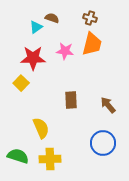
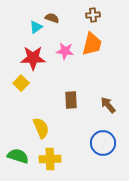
brown cross: moved 3 px right, 3 px up; rotated 24 degrees counterclockwise
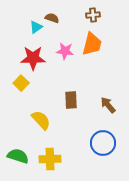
yellow semicircle: moved 8 px up; rotated 20 degrees counterclockwise
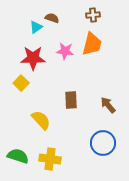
yellow cross: rotated 10 degrees clockwise
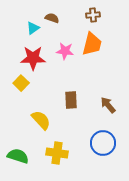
cyan triangle: moved 3 px left, 1 px down
yellow cross: moved 7 px right, 6 px up
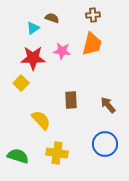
pink star: moved 3 px left
blue circle: moved 2 px right, 1 px down
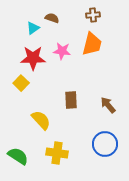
green semicircle: rotated 15 degrees clockwise
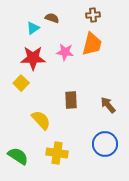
pink star: moved 3 px right, 1 px down
